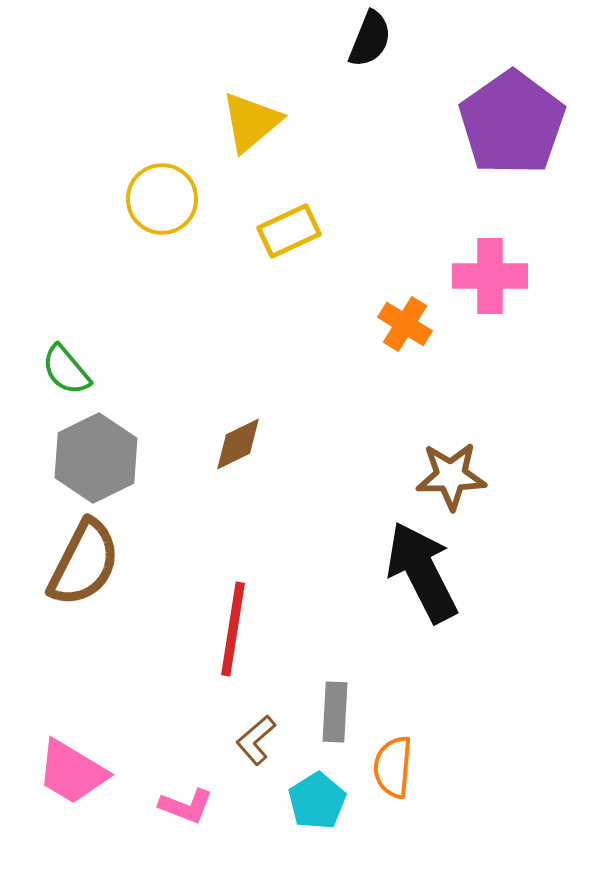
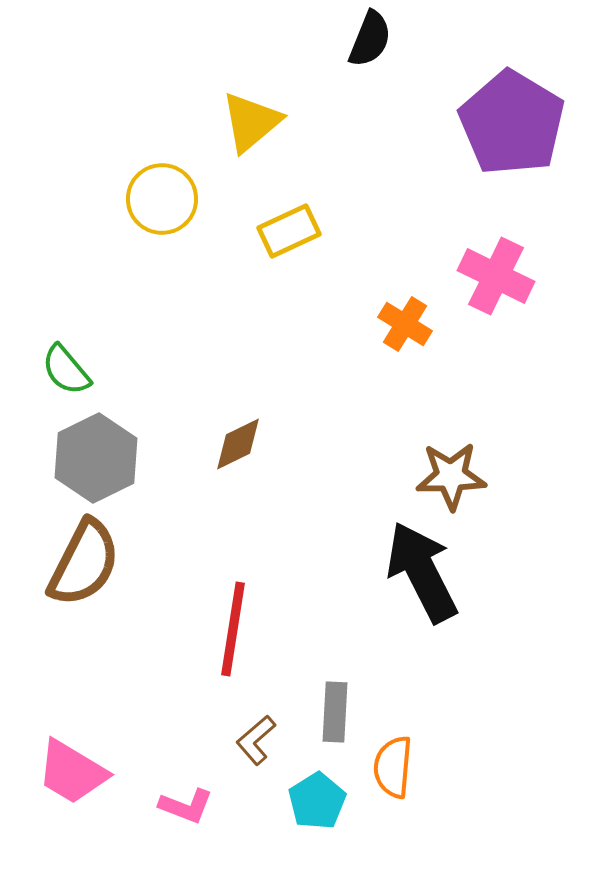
purple pentagon: rotated 6 degrees counterclockwise
pink cross: moved 6 px right; rotated 26 degrees clockwise
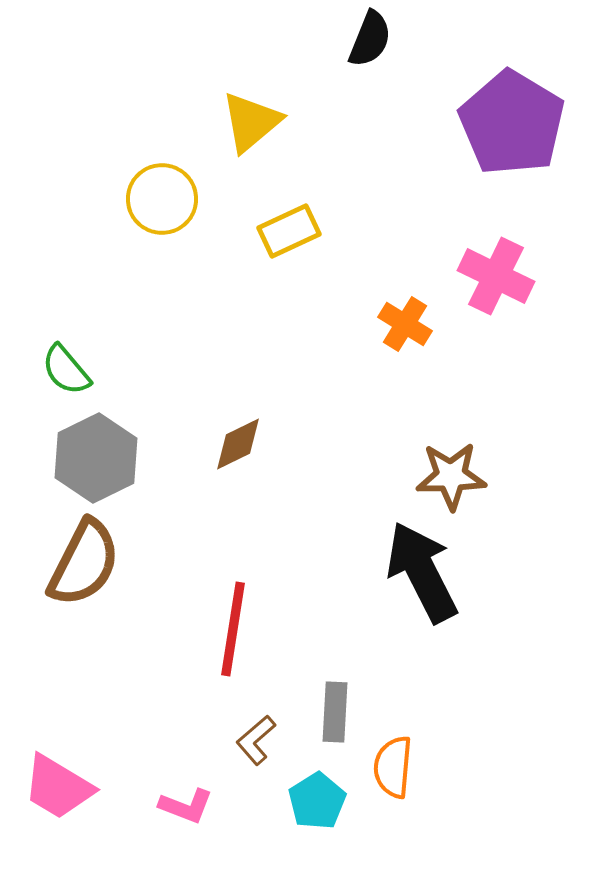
pink trapezoid: moved 14 px left, 15 px down
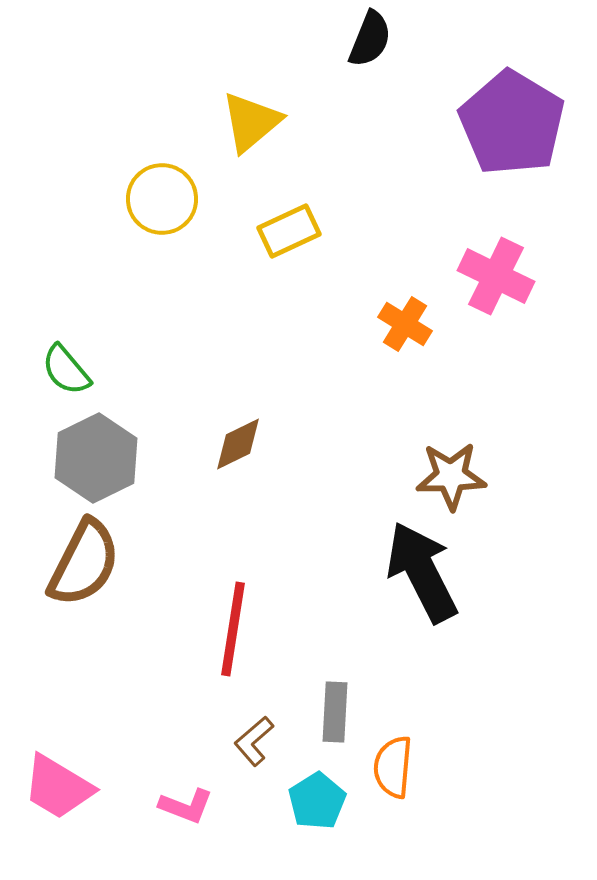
brown L-shape: moved 2 px left, 1 px down
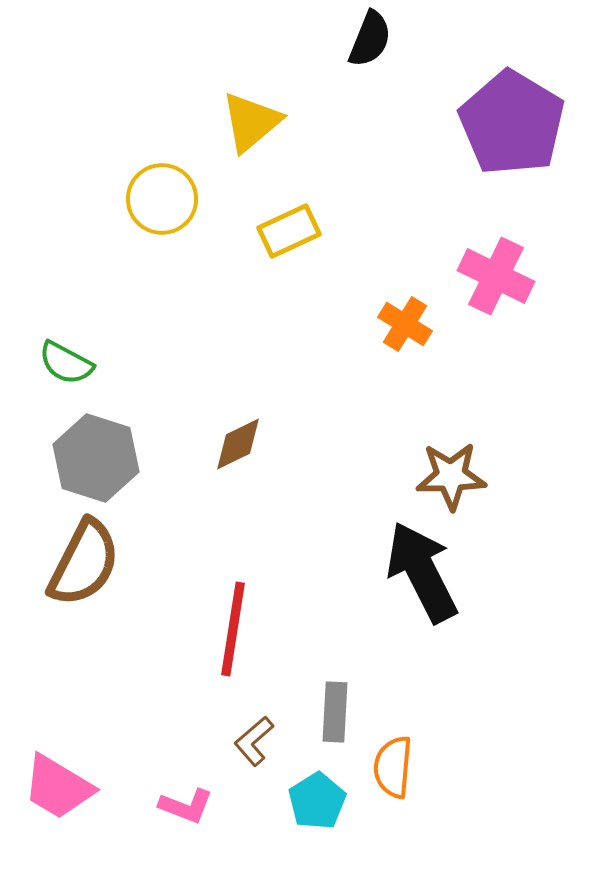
green semicircle: moved 7 px up; rotated 22 degrees counterclockwise
gray hexagon: rotated 16 degrees counterclockwise
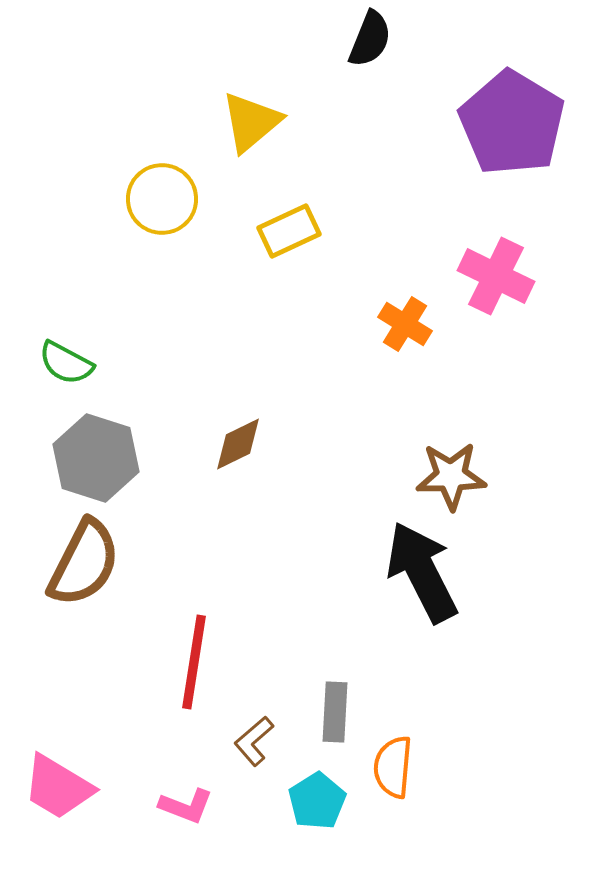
red line: moved 39 px left, 33 px down
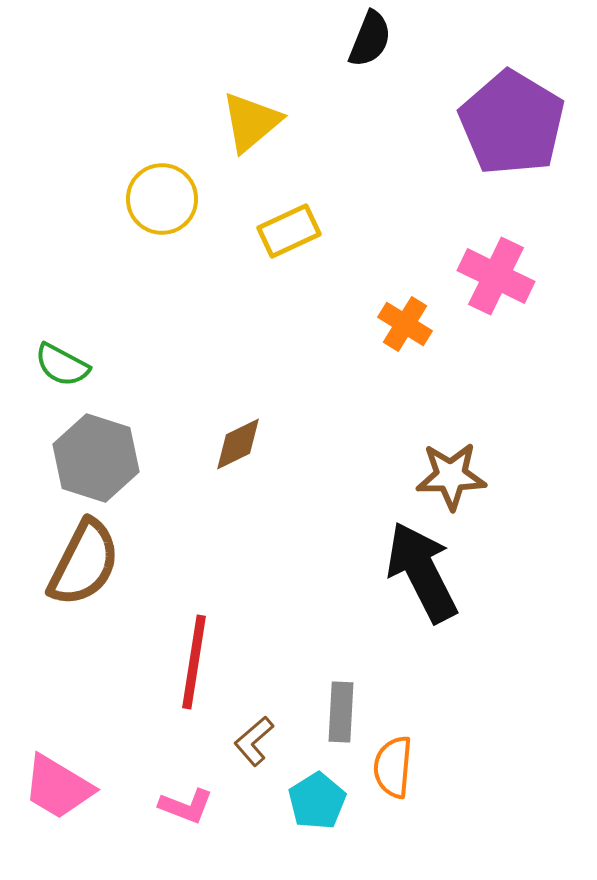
green semicircle: moved 4 px left, 2 px down
gray rectangle: moved 6 px right
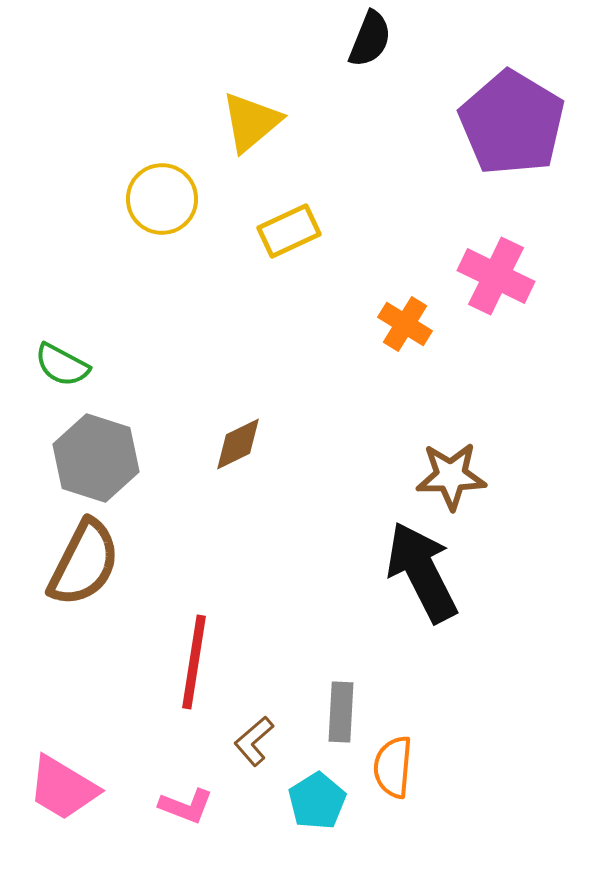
pink trapezoid: moved 5 px right, 1 px down
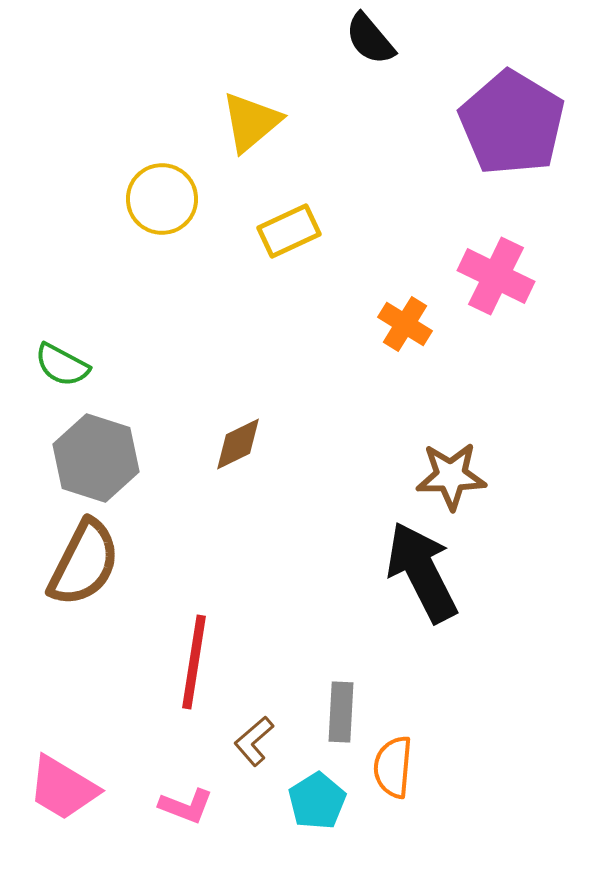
black semicircle: rotated 118 degrees clockwise
